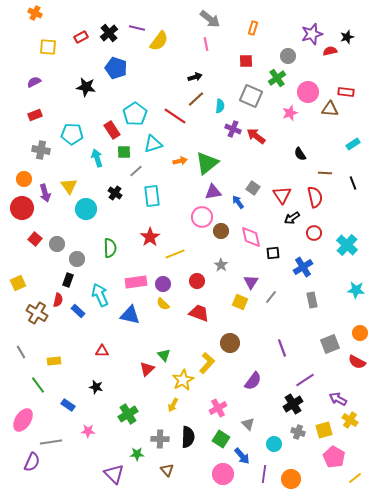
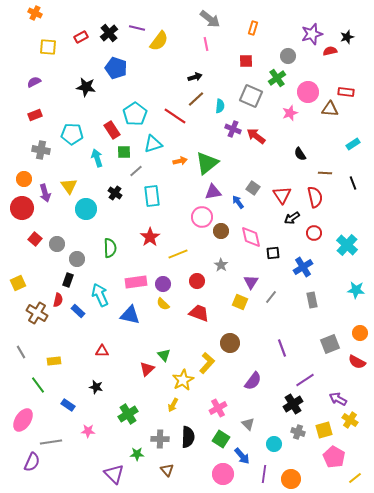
yellow line at (175, 254): moved 3 px right
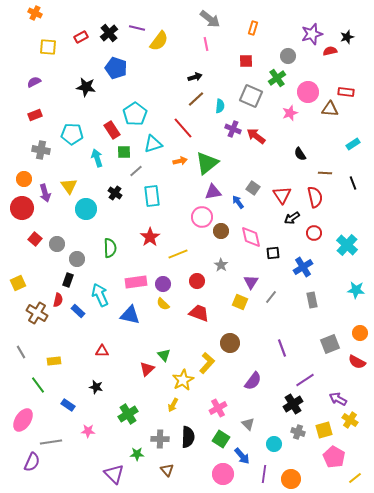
red line at (175, 116): moved 8 px right, 12 px down; rotated 15 degrees clockwise
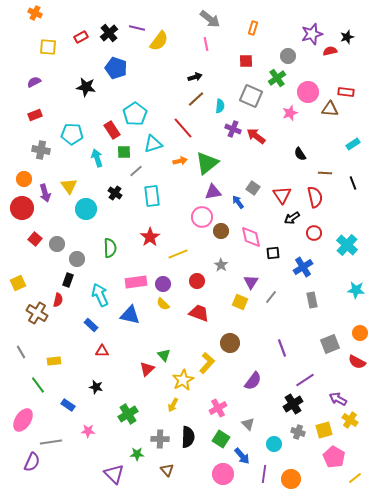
blue rectangle at (78, 311): moved 13 px right, 14 px down
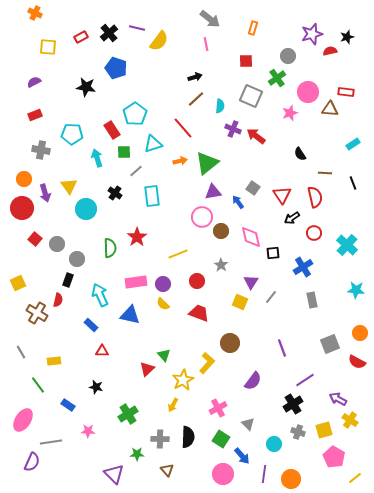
red star at (150, 237): moved 13 px left
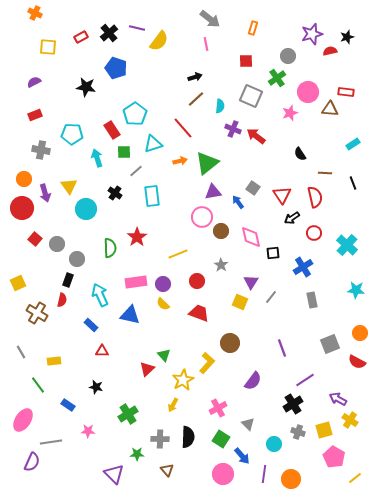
red semicircle at (58, 300): moved 4 px right
